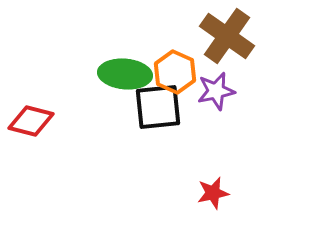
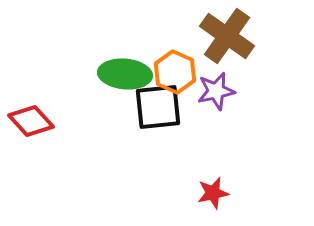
red diamond: rotated 33 degrees clockwise
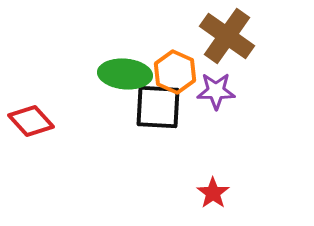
purple star: rotated 12 degrees clockwise
black square: rotated 9 degrees clockwise
red star: rotated 24 degrees counterclockwise
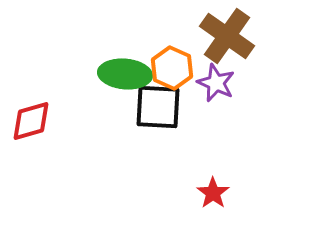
orange hexagon: moved 3 px left, 4 px up
purple star: moved 8 px up; rotated 24 degrees clockwise
red diamond: rotated 63 degrees counterclockwise
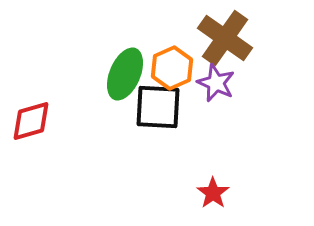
brown cross: moved 2 px left, 2 px down
orange hexagon: rotated 12 degrees clockwise
green ellipse: rotated 72 degrees counterclockwise
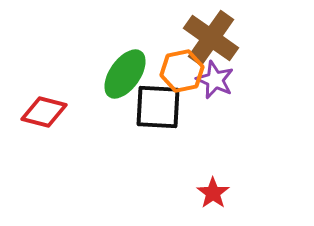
brown cross: moved 14 px left
orange hexagon: moved 10 px right, 3 px down; rotated 12 degrees clockwise
green ellipse: rotated 12 degrees clockwise
purple star: moved 1 px left, 3 px up
red diamond: moved 13 px right, 9 px up; rotated 30 degrees clockwise
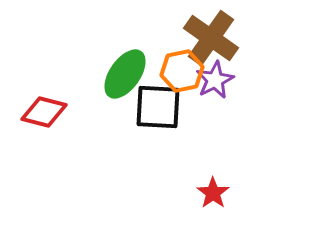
purple star: rotated 21 degrees clockwise
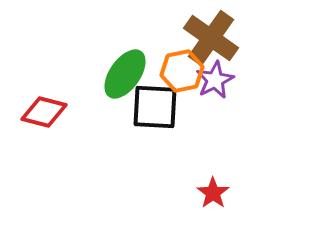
black square: moved 3 px left
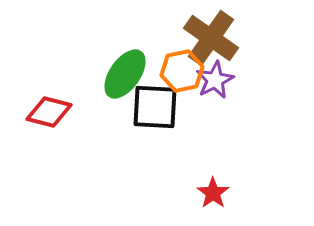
red diamond: moved 5 px right
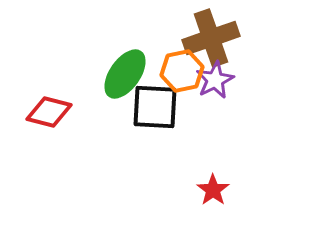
brown cross: rotated 36 degrees clockwise
red star: moved 3 px up
